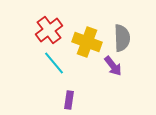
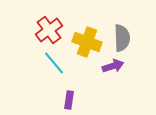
purple arrow: rotated 70 degrees counterclockwise
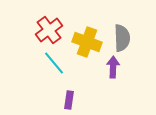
purple arrow: moved 1 px down; rotated 70 degrees counterclockwise
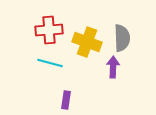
red cross: rotated 32 degrees clockwise
cyan line: moved 4 px left; rotated 35 degrees counterclockwise
purple rectangle: moved 3 px left
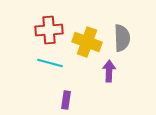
purple arrow: moved 4 px left, 4 px down
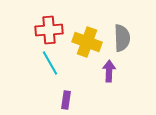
cyan line: rotated 45 degrees clockwise
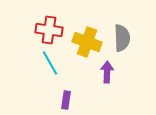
red cross: rotated 12 degrees clockwise
purple arrow: moved 2 px left, 1 px down
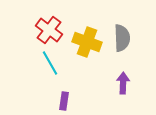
red cross: rotated 28 degrees clockwise
purple arrow: moved 16 px right, 11 px down
purple rectangle: moved 2 px left, 1 px down
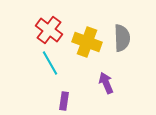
purple arrow: moved 17 px left; rotated 25 degrees counterclockwise
